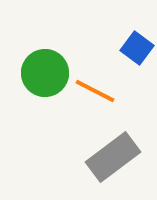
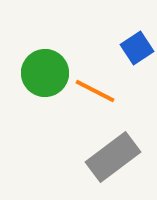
blue square: rotated 20 degrees clockwise
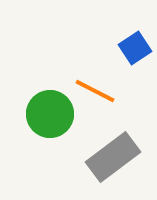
blue square: moved 2 px left
green circle: moved 5 px right, 41 px down
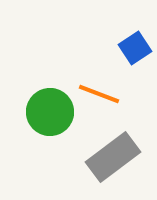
orange line: moved 4 px right, 3 px down; rotated 6 degrees counterclockwise
green circle: moved 2 px up
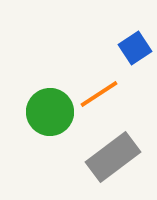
orange line: rotated 54 degrees counterclockwise
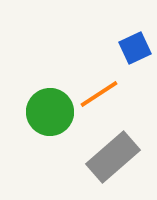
blue square: rotated 8 degrees clockwise
gray rectangle: rotated 4 degrees counterclockwise
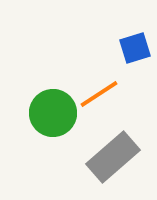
blue square: rotated 8 degrees clockwise
green circle: moved 3 px right, 1 px down
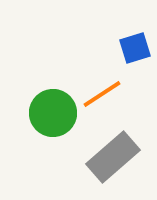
orange line: moved 3 px right
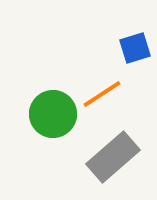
green circle: moved 1 px down
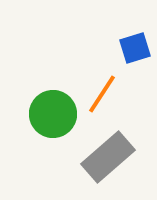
orange line: rotated 24 degrees counterclockwise
gray rectangle: moved 5 px left
